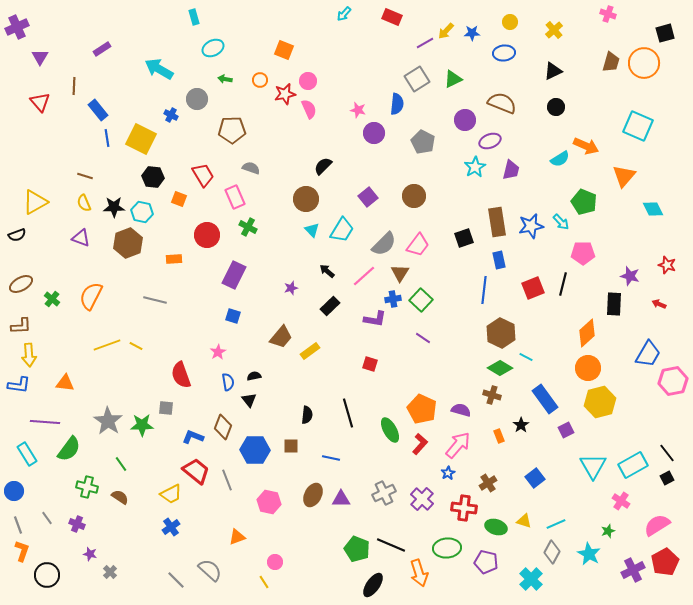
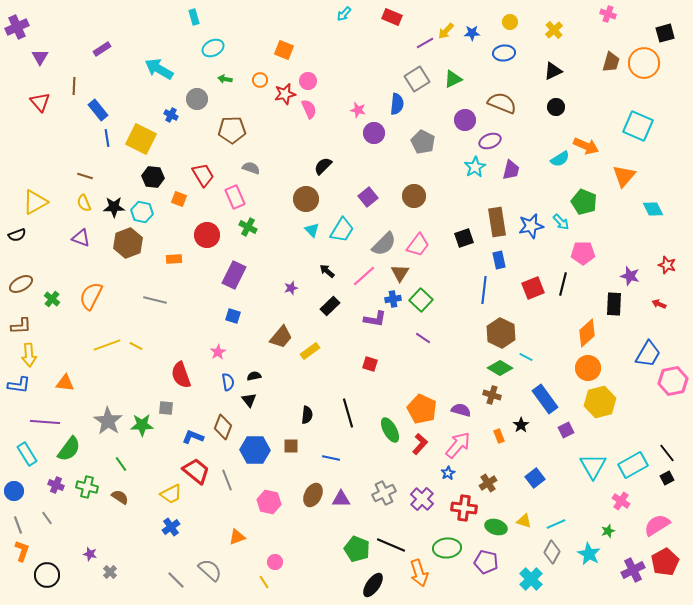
purple cross at (77, 524): moved 21 px left, 39 px up
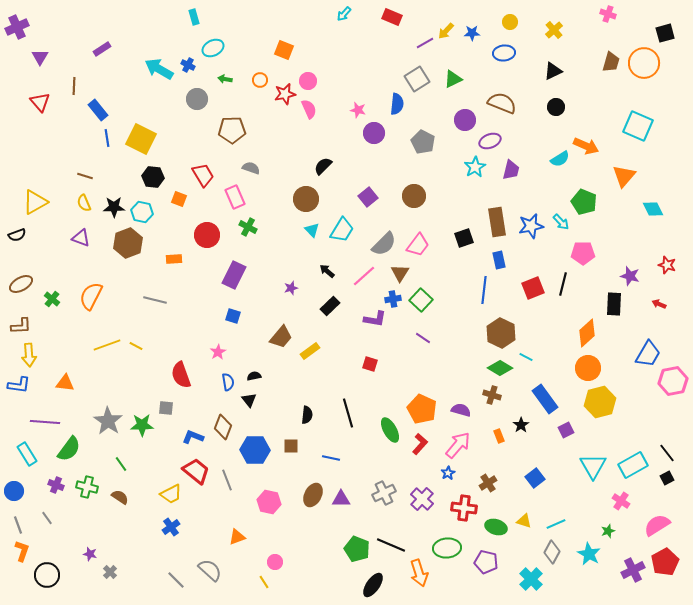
blue cross at (171, 115): moved 17 px right, 50 px up
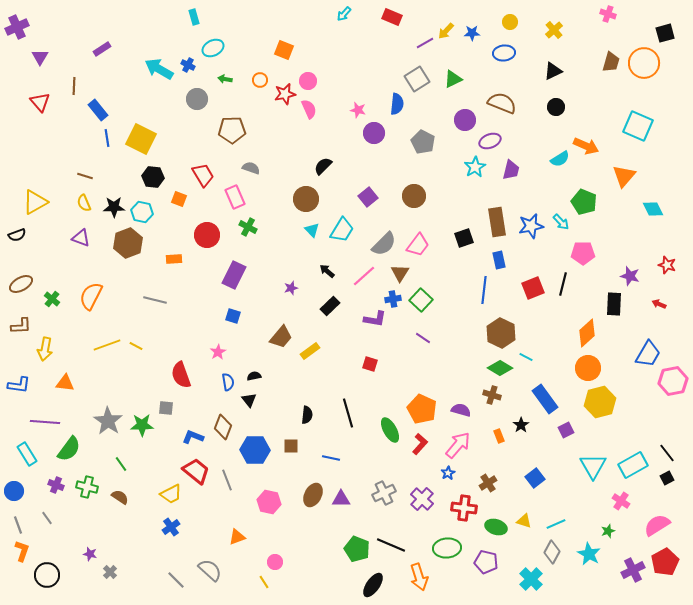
yellow arrow at (29, 355): moved 16 px right, 6 px up; rotated 15 degrees clockwise
orange arrow at (419, 573): moved 4 px down
